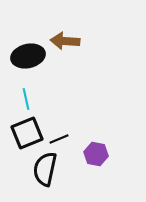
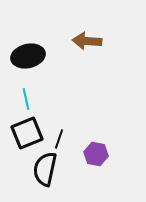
brown arrow: moved 22 px right
black line: rotated 48 degrees counterclockwise
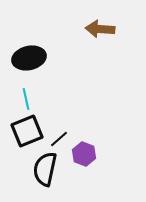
brown arrow: moved 13 px right, 12 px up
black ellipse: moved 1 px right, 2 px down
black square: moved 2 px up
black line: rotated 30 degrees clockwise
purple hexagon: moved 12 px left; rotated 10 degrees clockwise
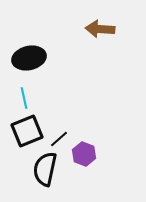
cyan line: moved 2 px left, 1 px up
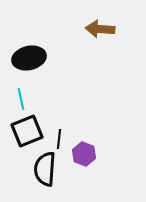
cyan line: moved 3 px left, 1 px down
black line: rotated 42 degrees counterclockwise
black semicircle: rotated 8 degrees counterclockwise
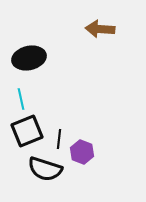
purple hexagon: moved 2 px left, 2 px up
black semicircle: rotated 76 degrees counterclockwise
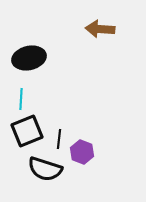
cyan line: rotated 15 degrees clockwise
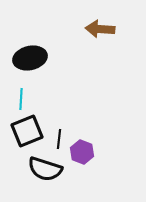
black ellipse: moved 1 px right
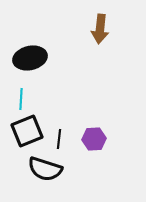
brown arrow: rotated 88 degrees counterclockwise
purple hexagon: moved 12 px right, 13 px up; rotated 25 degrees counterclockwise
